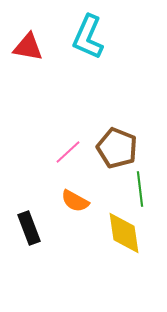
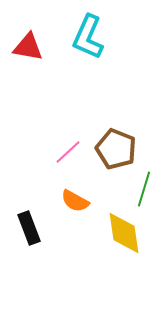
brown pentagon: moved 1 px left, 1 px down
green line: moved 4 px right; rotated 24 degrees clockwise
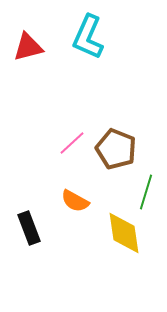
red triangle: rotated 24 degrees counterclockwise
pink line: moved 4 px right, 9 px up
green line: moved 2 px right, 3 px down
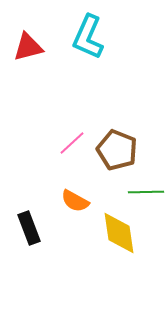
brown pentagon: moved 1 px right, 1 px down
green line: rotated 72 degrees clockwise
yellow diamond: moved 5 px left
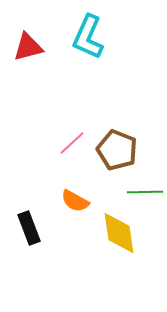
green line: moved 1 px left
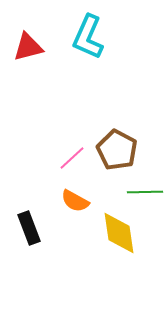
pink line: moved 15 px down
brown pentagon: rotated 6 degrees clockwise
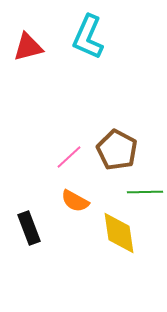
pink line: moved 3 px left, 1 px up
